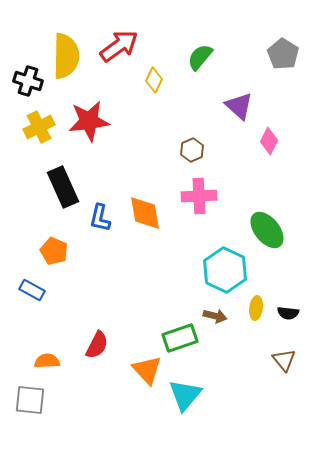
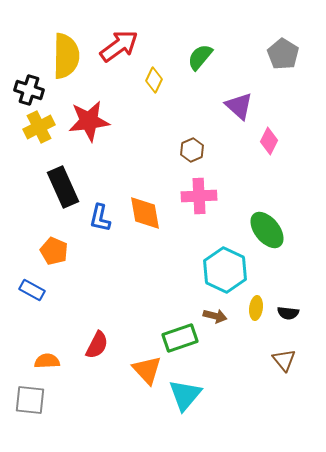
black cross: moved 1 px right, 9 px down
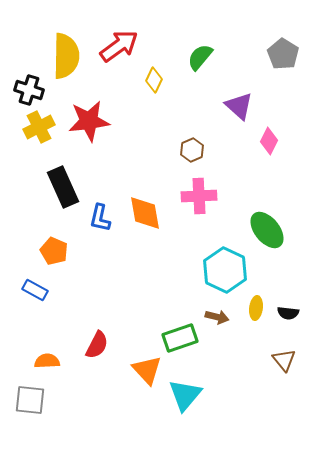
blue rectangle: moved 3 px right
brown arrow: moved 2 px right, 1 px down
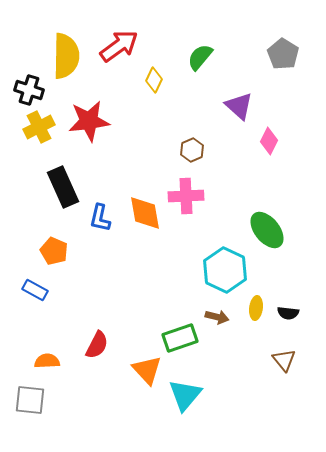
pink cross: moved 13 px left
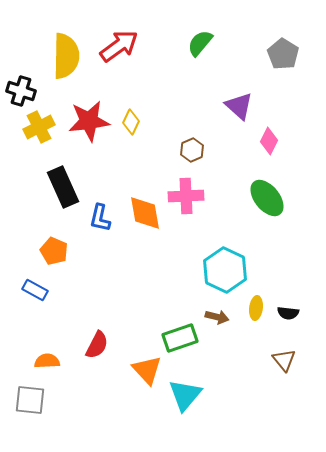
green semicircle: moved 14 px up
yellow diamond: moved 23 px left, 42 px down
black cross: moved 8 px left, 1 px down
green ellipse: moved 32 px up
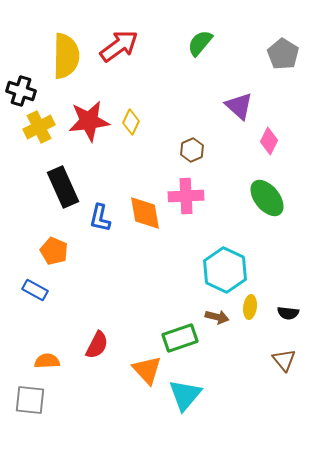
yellow ellipse: moved 6 px left, 1 px up
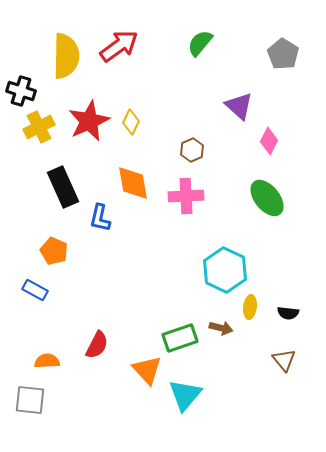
red star: rotated 18 degrees counterclockwise
orange diamond: moved 12 px left, 30 px up
brown arrow: moved 4 px right, 11 px down
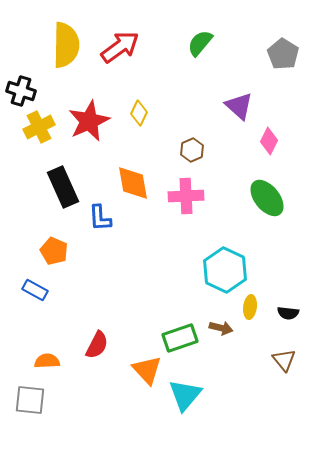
red arrow: moved 1 px right, 1 px down
yellow semicircle: moved 11 px up
yellow diamond: moved 8 px right, 9 px up
blue L-shape: rotated 16 degrees counterclockwise
